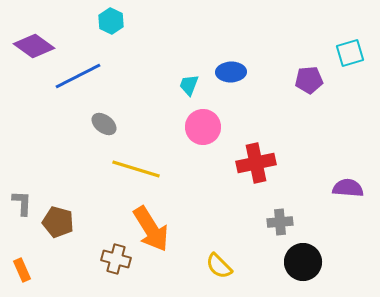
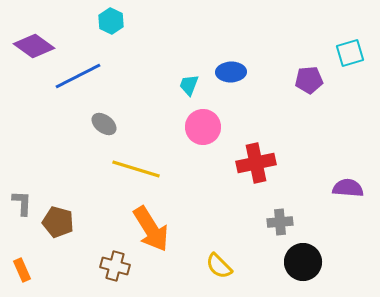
brown cross: moved 1 px left, 7 px down
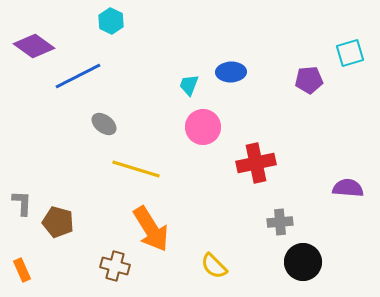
yellow semicircle: moved 5 px left
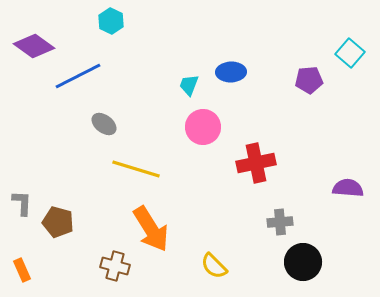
cyan square: rotated 32 degrees counterclockwise
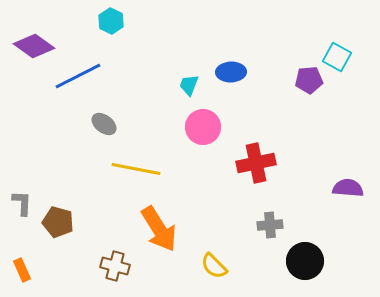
cyan square: moved 13 px left, 4 px down; rotated 12 degrees counterclockwise
yellow line: rotated 6 degrees counterclockwise
gray cross: moved 10 px left, 3 px down
orange arrow: moved 8 px right
black circle: moved 2 px right, 1 px up
